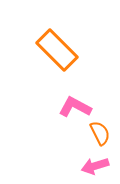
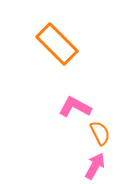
orange rectangle: moved 6 px up
pink arrow: rotated 136 degrees clockwise
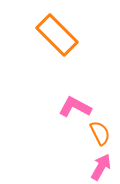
orange rectangle: moved 9 px up
pink arrow: moved 6 px right, 1 px down
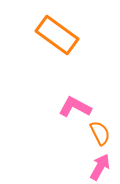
orange rectangle: rotated 9 degrees counterclockwise
pink arrow: moved 1 px left
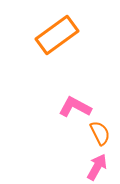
orange rectangle: rotated 72 degrees counterclockwise
pink arrow: moved 3 px left
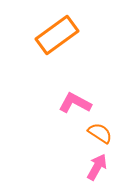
pink L-shape: moved 4 px up
orange semicircle: rotated 30 degrees counterclockwise
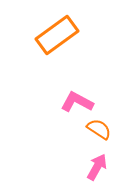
pink L-shape: moved 2 px right, 1 px up
orange semicircle: moved 1 px left, 4 px up
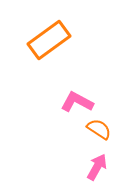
orange rectangle: moved 8 px left, 5 px down
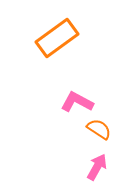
orange rectangle: moved 8 px right, 2 px up
